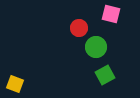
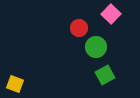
pink square: rotated 30 degrees clockwise
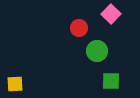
green circle: moved 1 px right, 4 px down
green square: moved 6 px right, 6 px down; rotated 30 degrees clockwise
yellow square: rotated 24 degrees counterclockwise
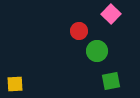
red circle: moved 3 px down
green square: rotated 12 degrees counterclockwise
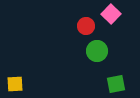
red circle: moved 7 px right, 5 px up
green square: moved 5 px right, 3 px down
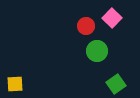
pink square: moved 1 px right, 4 px down
green square: rotated 24 degrees counterclockwise
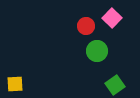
green square: moved 1 px left, 1 px down
